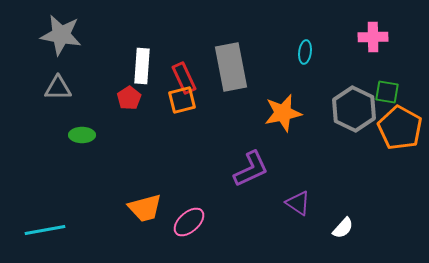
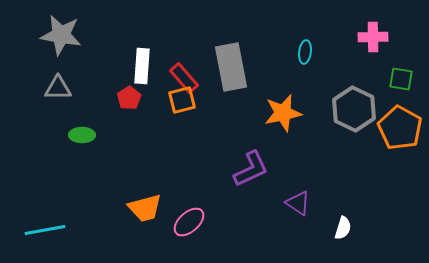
red rectangle: rotated 16 degrees counterclockwise
green square: moved 14 px right, 13 px up
white semicircle: rotated 25 degrees counterclockwise
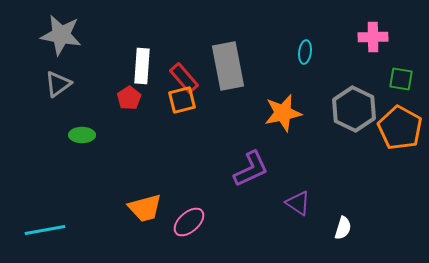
gray rectangle: moved 3 px left, 1 px up
gray triangle: moved 4 px up; rotated 36 degrees counterclockwise
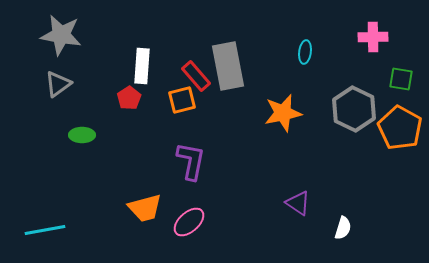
red rectangle: moved 12 px right, 2 px up
purple L-shape: moved 60 px left, 8 px up; rotated 54 degrees counterclockwise
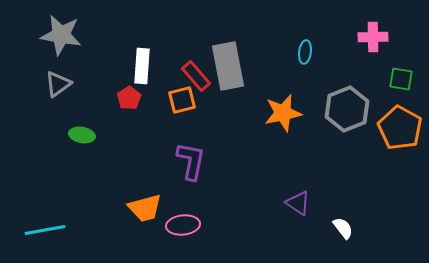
gray hexagon: moved 7 px left; rotated 12 degrees clockwise
green ellipse: rotated 10 degrees clockwise
pink ellipse: moved 6 px left, 3 px down; rotated 36 degrees clockwise
white semicircle: rotated 55 degrees counterclockwise
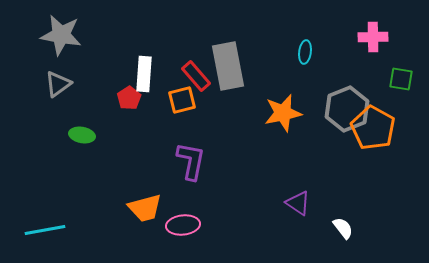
white rectangle: moved 2 px right, 8 px down
orange pentagon: moved 27 px left
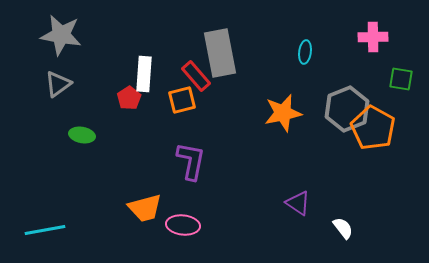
gray rectangle: moved 8 px left, 13 px up
pink ellipse: rotated 12 degrees clockwise
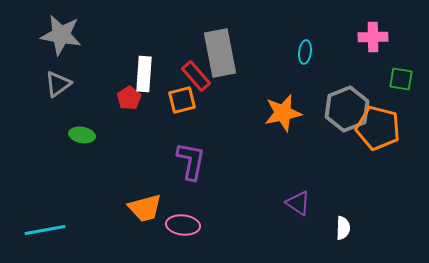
orange pentagon: moved 5 px right; rotated 15 degrees counterclockwise
white semicircle: rotated 40 degrees clockwise
